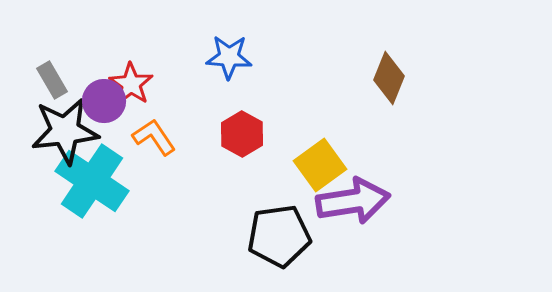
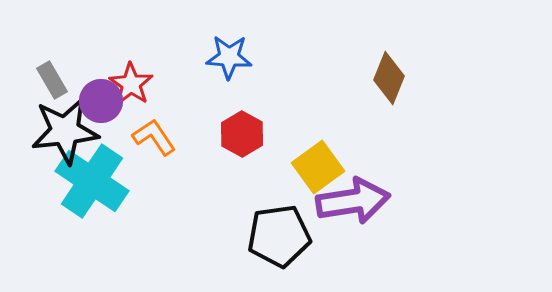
purple circle: moved 3 px left
yellow square: moved 2 px left, 2 px down
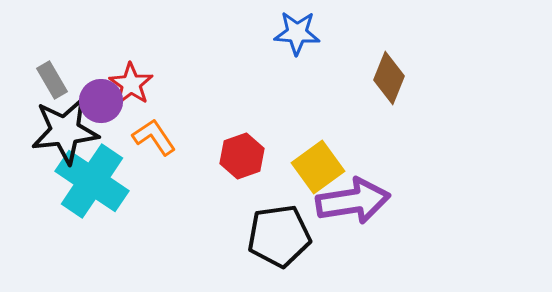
blue star: moved 68 px right, 24 px up
red hexagon: moved 22 px down; rotated 12 degrees clockwise
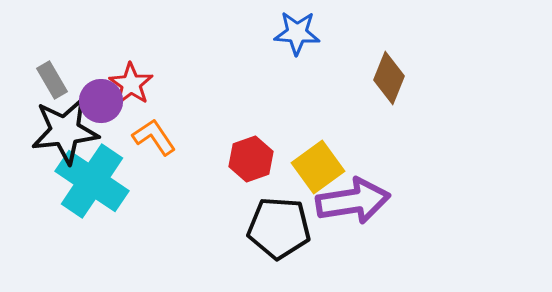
red hexagon: moved 9 px right, 3 px down
black pentagon: moved 8 px up; rotated 12 degrees clockwise
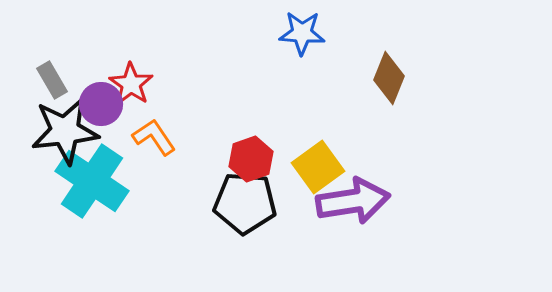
blue star: moved 5 px right
purple circle: moved 3 px down
black pentagon: moved 34 px left, 25 px up
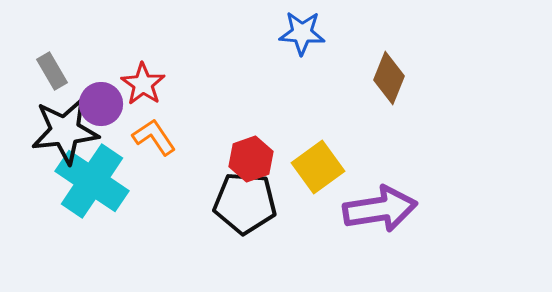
gray rectangle: moved 9 px up
red star: moved 12 px right
purple arrow: moved 27 px right, 8 px down
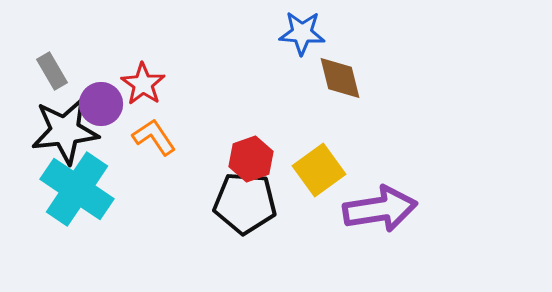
brown diamond: moved 49 px left; rotated 36 degrees counterclockwise
yellow square: moved 1 px right, 3 px down
cyan cross: moved 15 px left, 8 px down
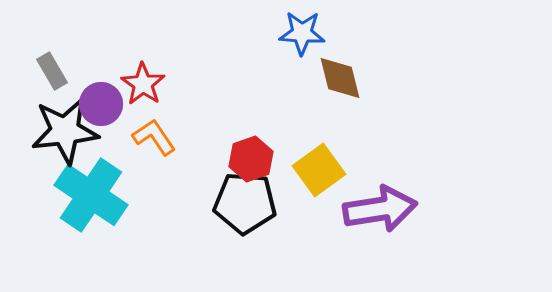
cyan cross: moved 14 px right, 6 px down
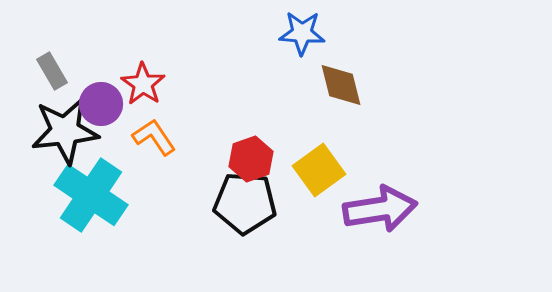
brown diamond: moved 1 px right, 7 px down
